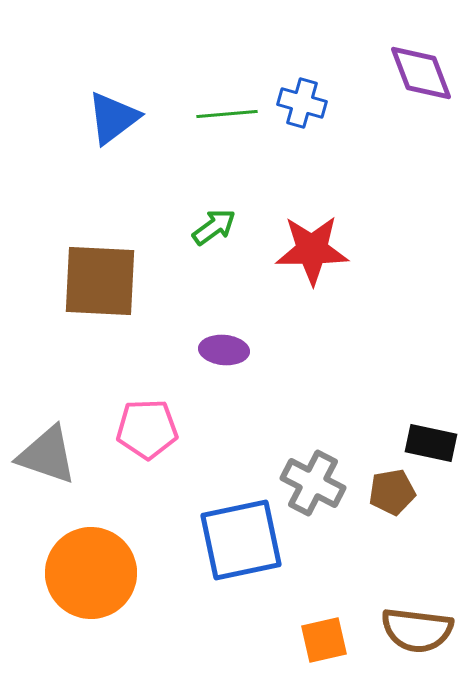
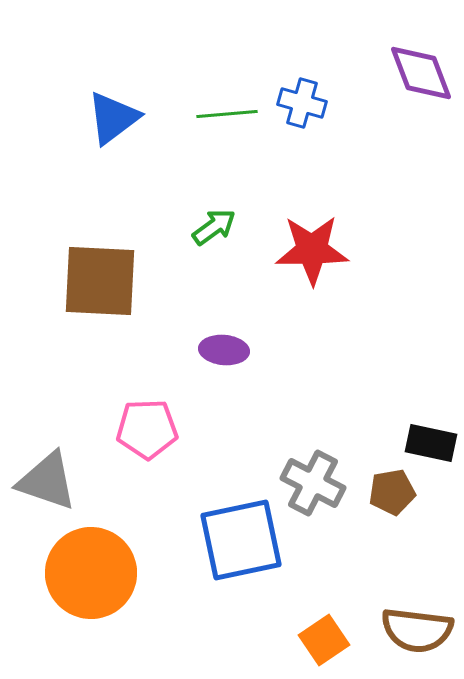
gray triangle: moved 26 px down
orange square: rotated 21 degrees counterclockwise
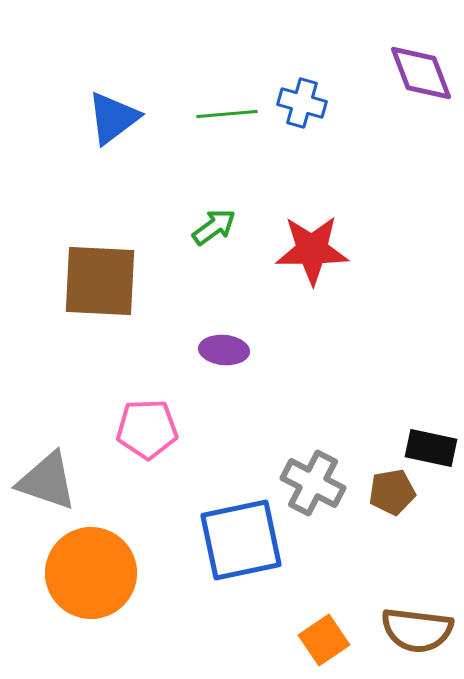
black rectangle: moved 5 px down
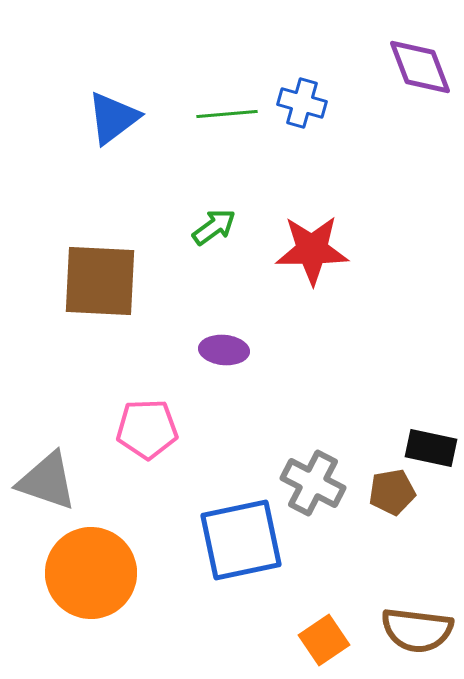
purple diamond: moved 1 px left, 6 px up
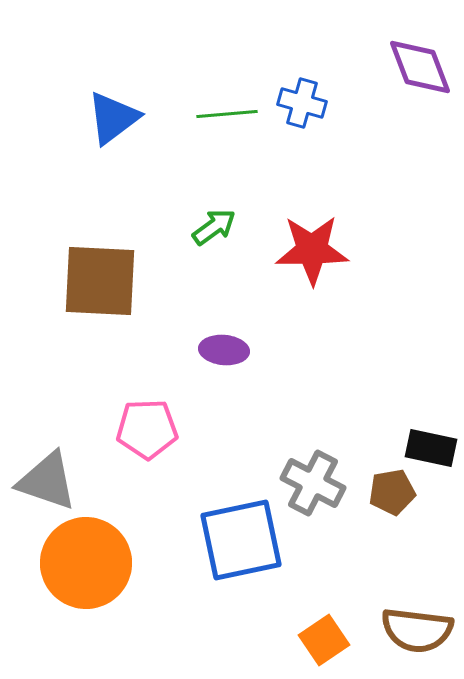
orange circle: moved 5 px left, 10 px up
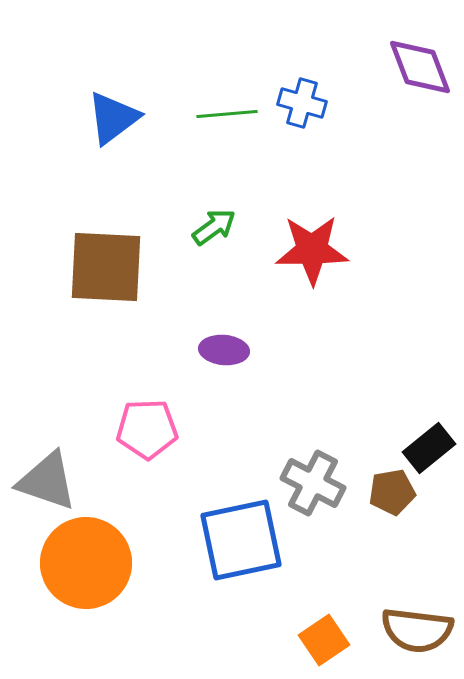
brown square: moved 6 px right, 14 px up
black rectangle: moved 2 px left; rotated 51 degrees counterclockwise
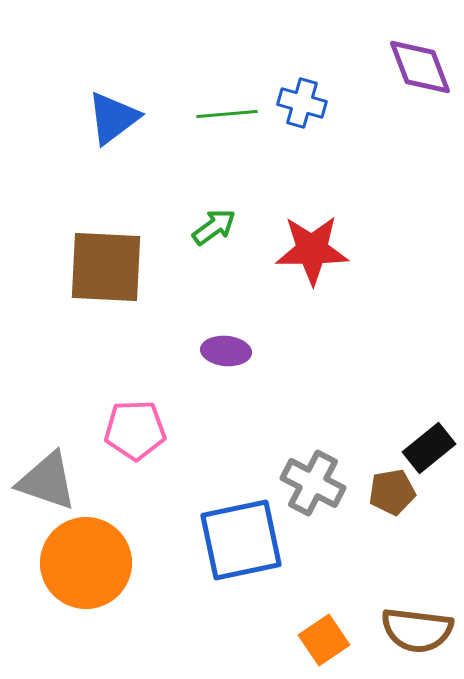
purple ellipse: moved 2 px right, 1 px down
pink pentagon: moved 12 px left, 1 px down
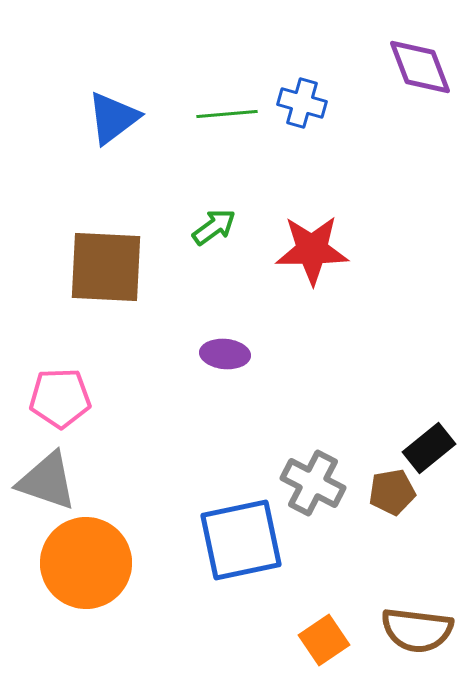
purple ellipse: moved 1 px left, 3 px down
pink pentagon: moved 75 px left, 32 px up
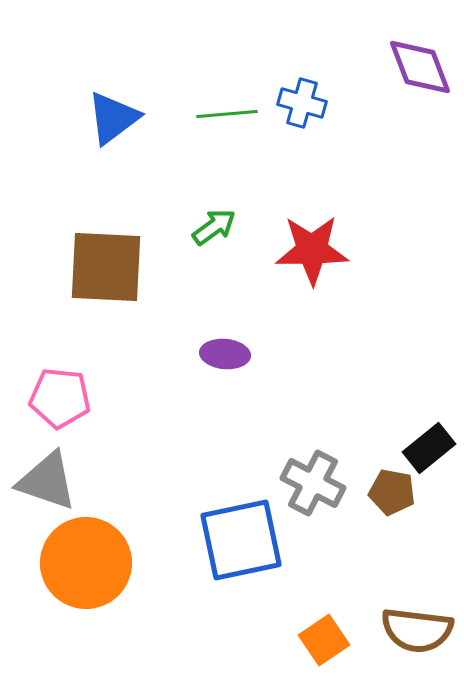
pink pentagon: rotated 8 degrees clockwise
brown pentagon: rotated 21 degrees clockwise
